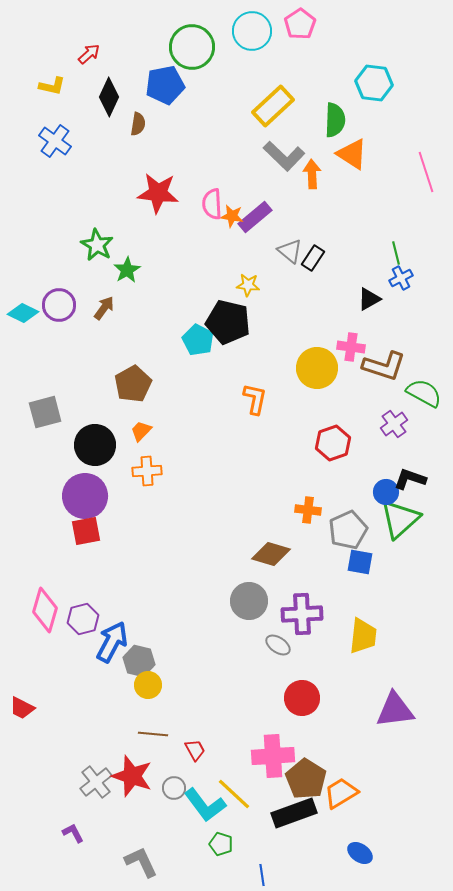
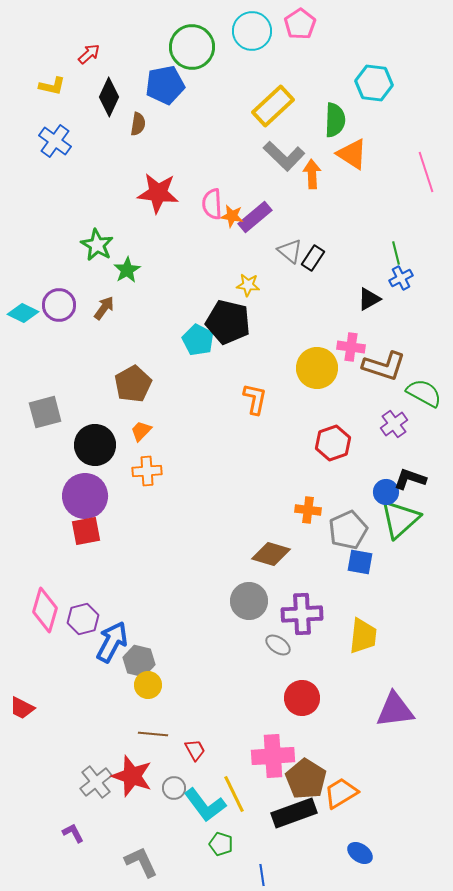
yellow line at (234, 794): rotated 21 degrees clockwise
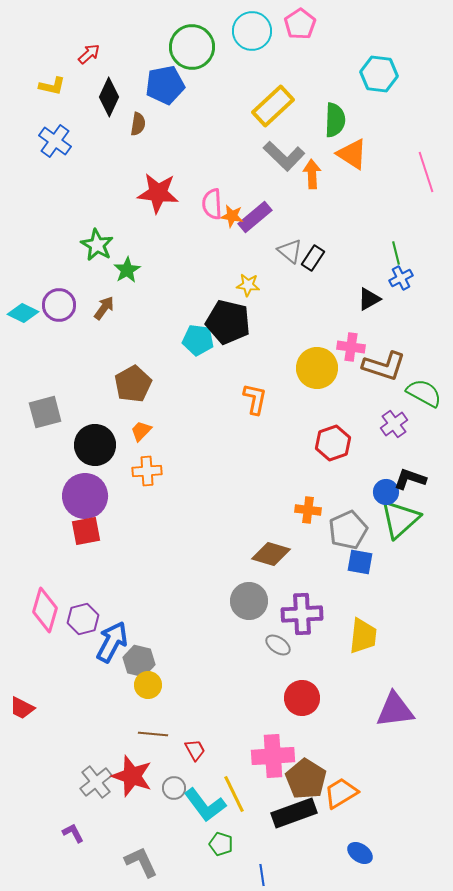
cyan hexagon at (374, 83): moved 5 px right, 9 px up
cyan pentagon at (198, 340): rotated 20 degrees counterclockwise
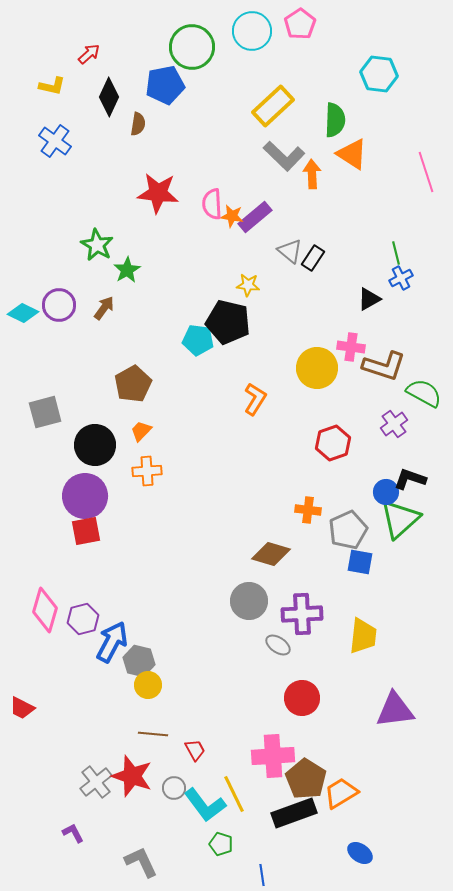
orange L-shape at (255, 399): rotated 20 degrees clockwise
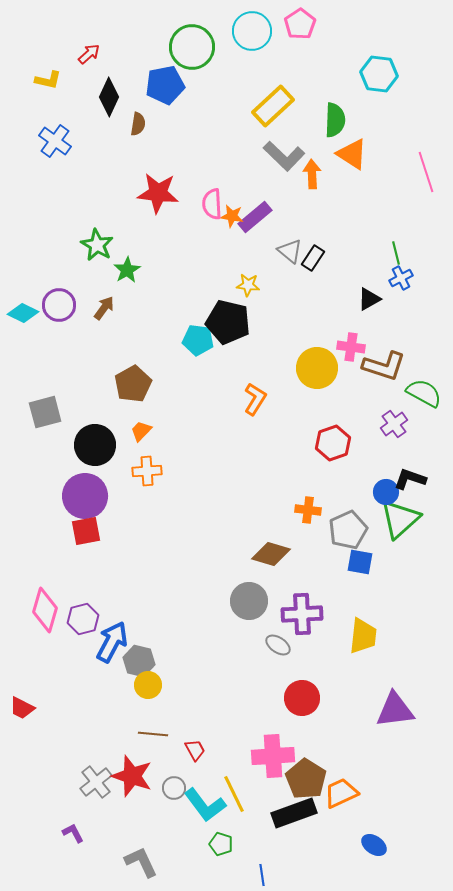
yellow L-shape at (52, 86): moved 4 px left, 6 px up
orange trapezoid at (341, 793): rotated 6 degrees clockwise
blue ellipse at (360, 853): moved 14 px right, 8 px up
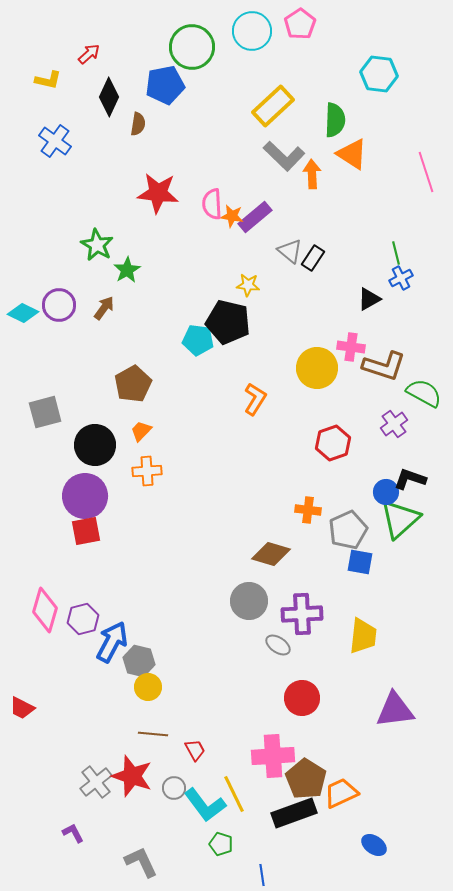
yellow circle at (148, 685): moved 2 px down
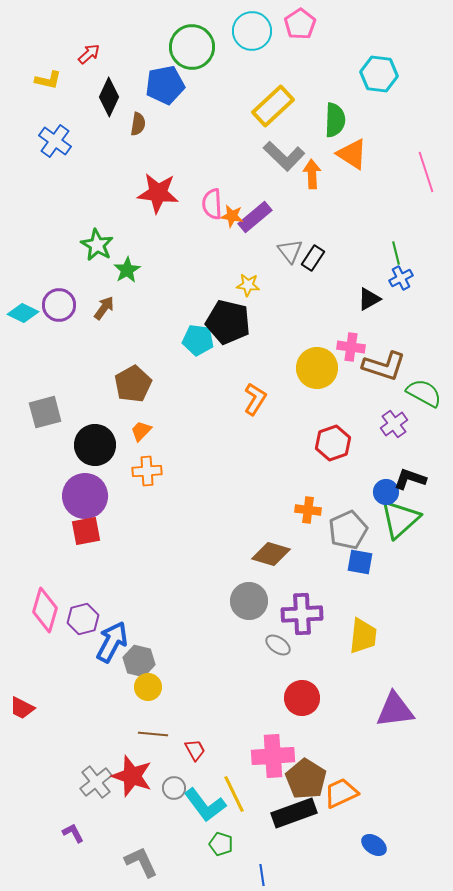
gray triangle at (290, 251): rotated 12 degrees clockwise
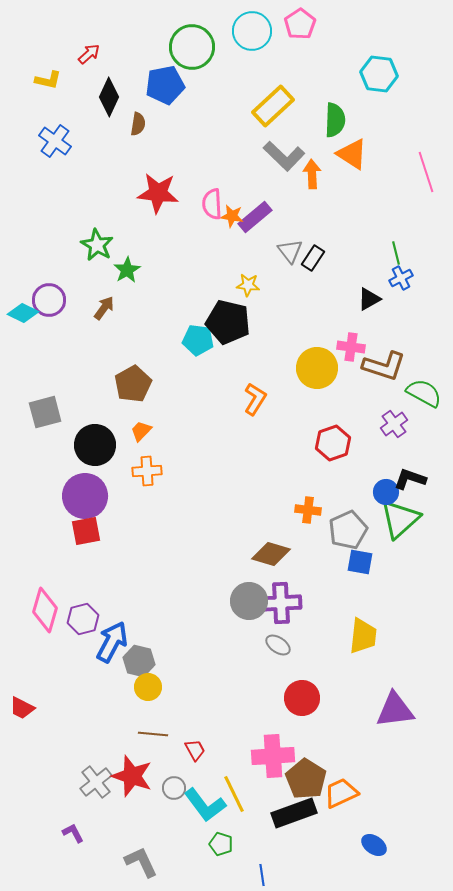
purple circle at (59, 305): moved 10 px left, 5 px up
purple cross at (302, 614): moved 21 px left, 11 px up
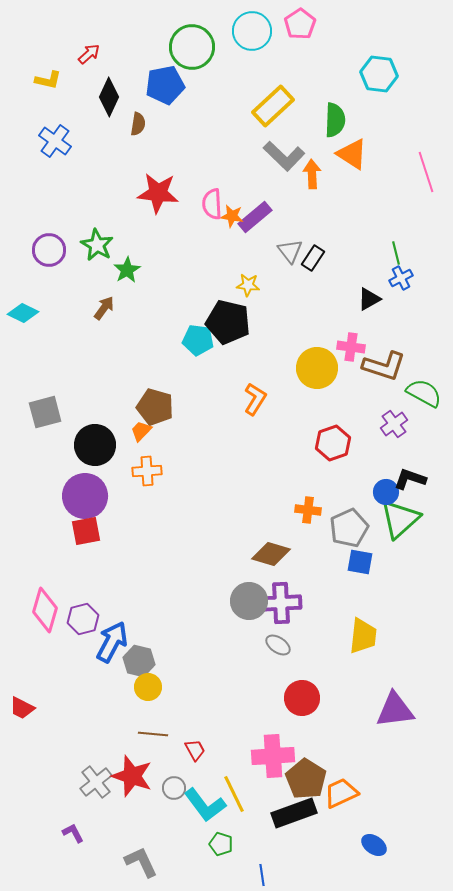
purple circle at (49, 300): moved 50 px up
brown pentagon at (133, 384): moved 22 px right, 23 px down; rotated 27 degrees counterclockwise
gray pentagon at (348, 530): moved 1 px right, 2 px up
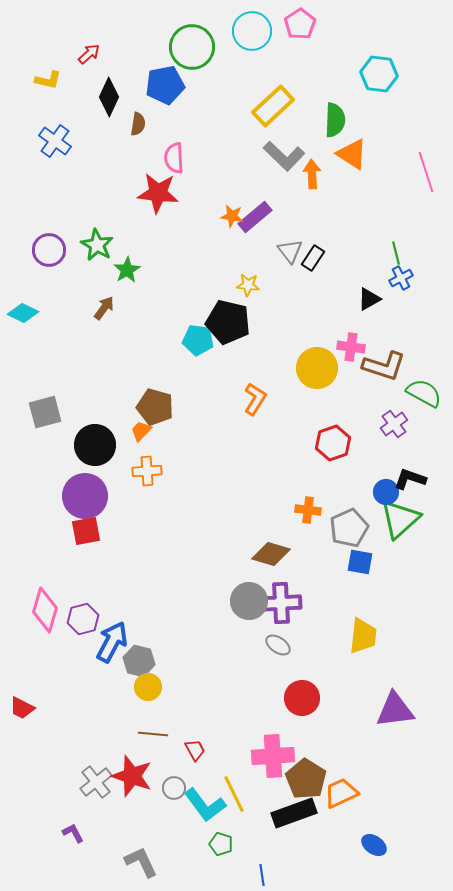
pink semicircle at (212, 204): moved 38 px left, 46 px up
